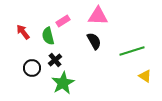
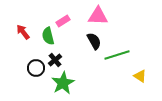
green line: moved 15 px left, 4 px down
black circle: moved 4 px right
yellow triangle: moved 5 px left
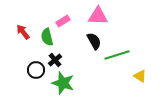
green semicircle: moved 1 px left, 1 px down
black circle: moved 2 px down
green star: rotated 25 degrees counterclockwise
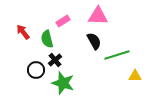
green semicircle: moved 2 px down
yellow triangle: moved 5 px left; rotated 32 degrees counterclockwise
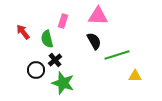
pink rectangle: rotated 40 degrees counterclockwise
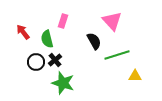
pink triangle: moved 14 px right, 5 px down; rotated 45 degrees clockwise
black circle: moved 8 px up
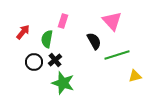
red arrow: rotated 77 degrees clockwise
green semicircle: rotated 24 degrees clockwise
black circle: moved 2 px left
yellow triangle: rotated 16 degrees counterclockwise
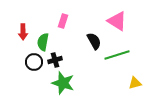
pink triangle: moved 5 px right; rotated 15 degrees counterclockwise
red arrow: rotated 140 degrees clockwise
green semicircle: moved 4 px left, 3 px down
black cross: rotated 24 degrees clockwise
yellow triangle: moved 7 px down
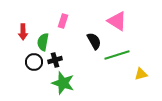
yellow triangle: moved 6 px right, 9 px up
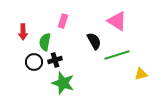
green semicircle: moved 2 px right
